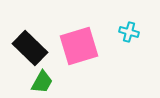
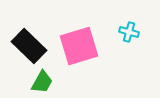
black rectangle: moved 1 px left, 2 px up
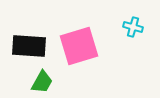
cyan cross: moved 4 px right, 5 px up
black rectangle: rotated 40 degrees counterclockwise
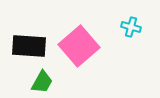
cyan cross: moved 2 px left
pink square: rotated 24 degrees counterclockwise
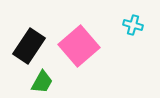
cyan cross: moved 2 px right, 2 px up
black rectangle: rotated 60 degrees counterclockwise
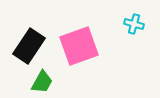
cyan cross: moved 1 px right, 1 px up
pink square: rotated 21 degrees clockwise
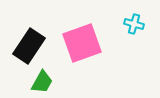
pink square: moved 3 px right, 3 px up
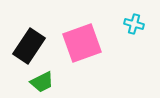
green trapezoid: rotated 35 degrees clockwise
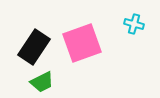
black rectangle: moved 5 px right, 1 px down
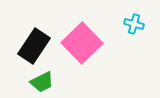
pink square: rotated 24 degrees counterclockwise
black rectangle: moved 1 px up
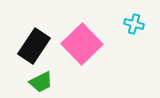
pink square: moved 1 px down
green trapezoid: moved 1 px left
